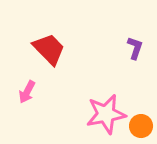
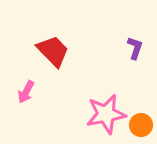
red trapezoid: moved 4 px right, 2 px down
pink arrow: moved 1 px left
orange circle: moved 1 px up
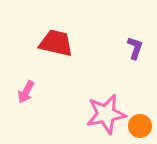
red trapezoid: moved 3 px right, 8 px up; rotated 33 degrees counterclockwise
orange circle: moved 1 px left, 1 px down
